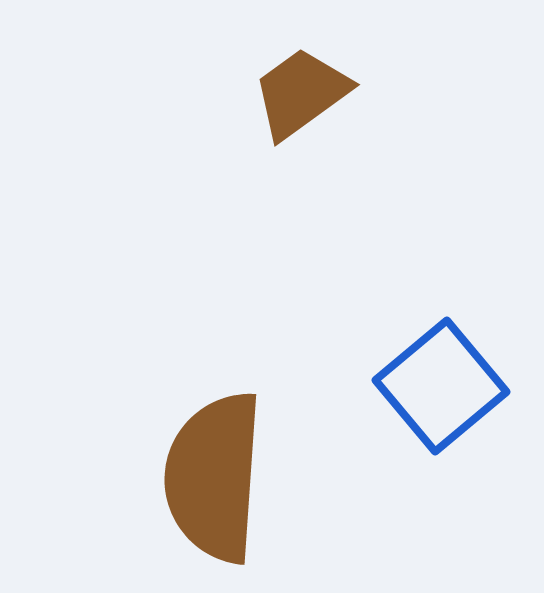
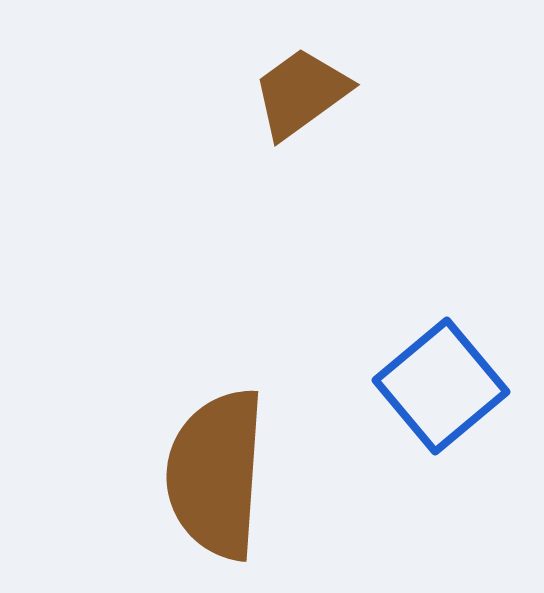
brown semicircle: moved 2 px right, 3 px up
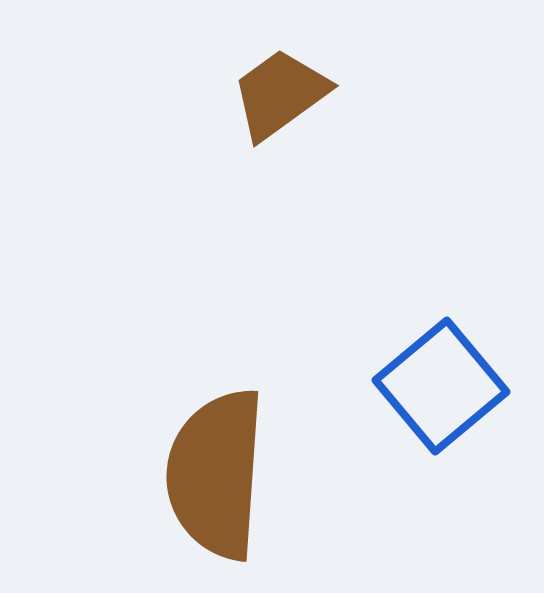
brown trapezoid: moved 21 px left, 1 px down
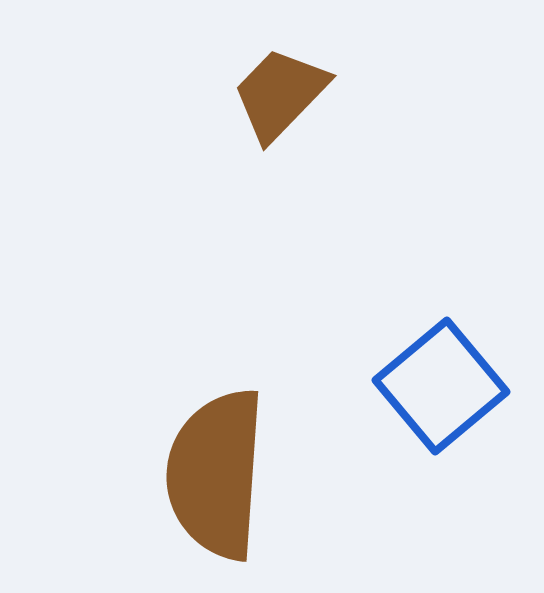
brown trapezoid: rotated 10 degrees counterclockwise
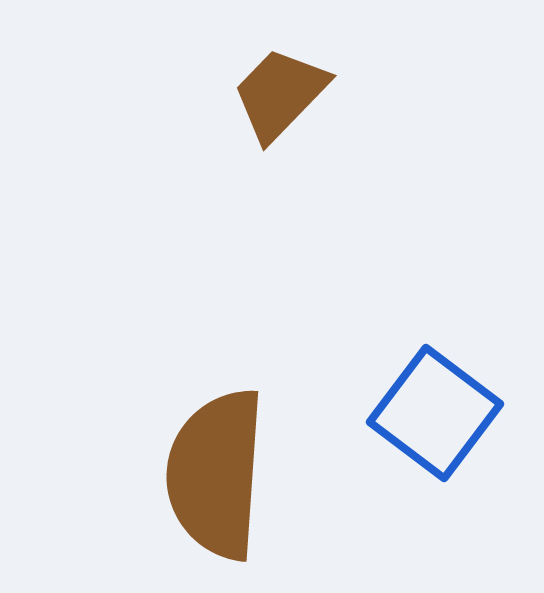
blue square: moved 6 px left, 27 px down; rotated 13 degrees counterclockwise
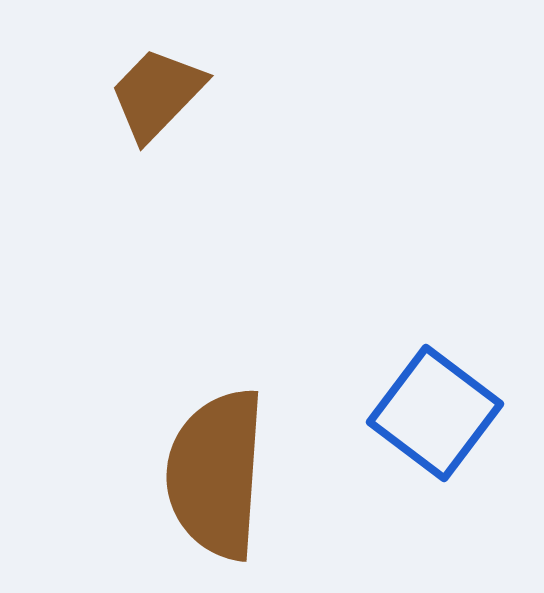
brown trapezoid: moved 123 px left
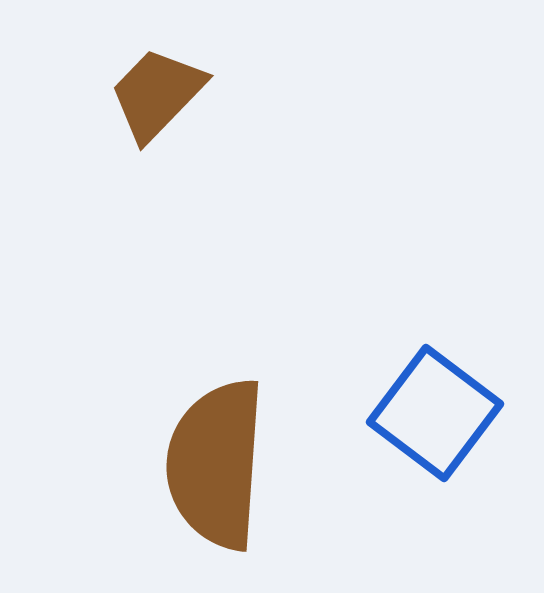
brown semicircle: moved 10 px up
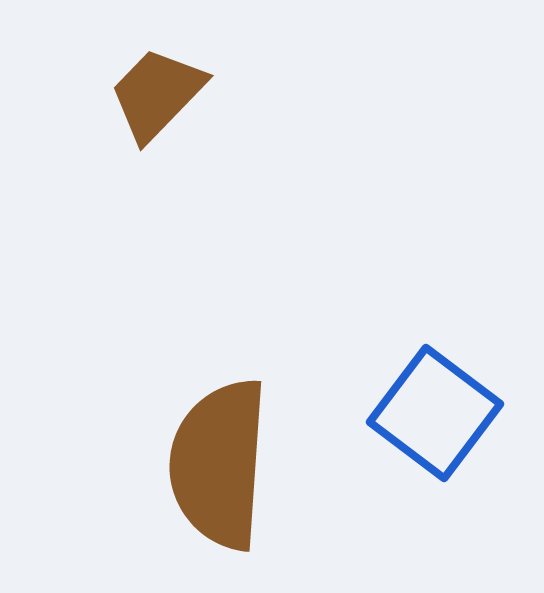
brown semicircle: moved 3 px right
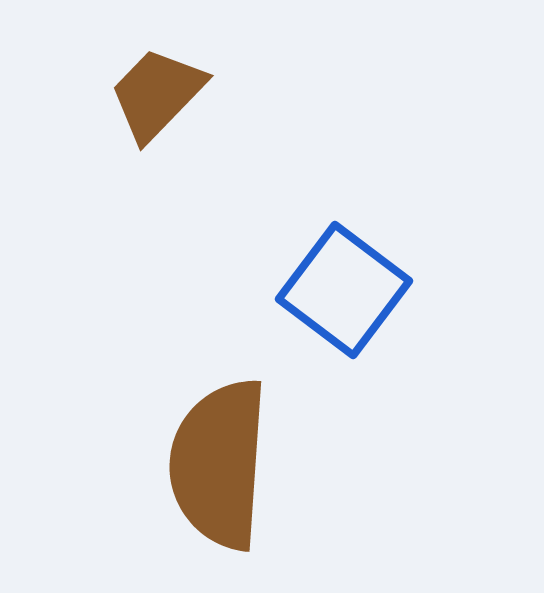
blue square: moved 91 px left, 123 px up
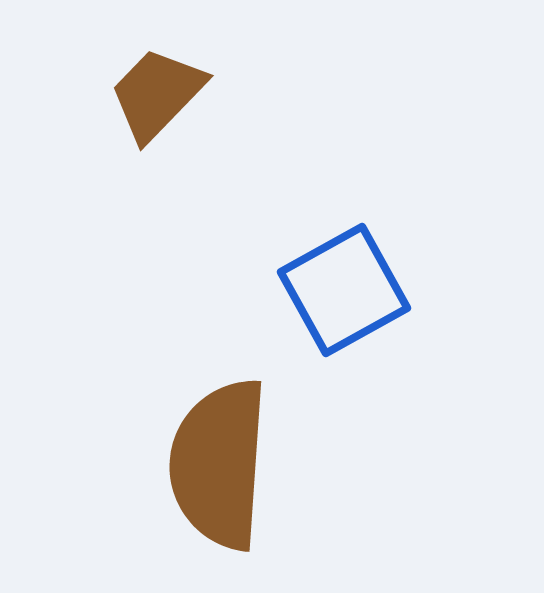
blue square: rotated 24 degrees clockwise
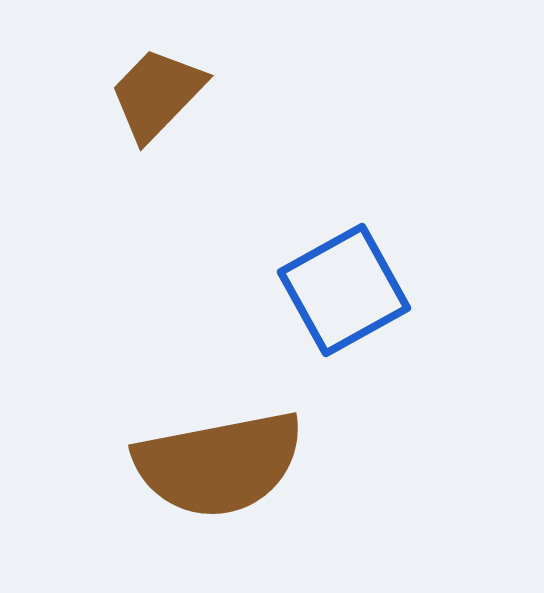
brown semicircle: rotated 105 degrees counterclockwise
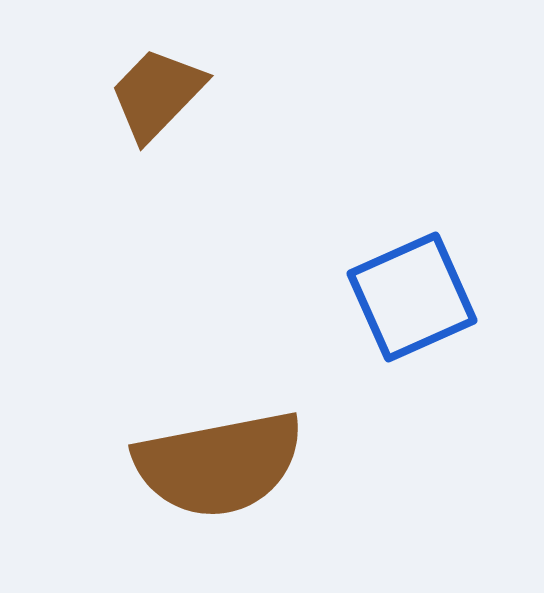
blue square: moved 68 px right, 7 px down; rotated 5 degrees clockwise
